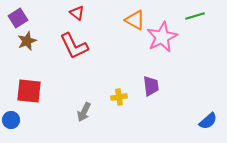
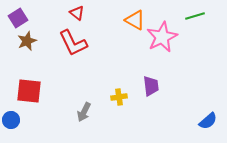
red L-shape: moved 1 px left, 3 px up
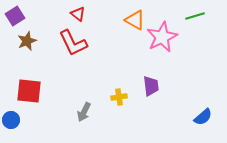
red triangle: moved 1 px right, 1 px down
purple square: moved 3 px left, 2 px up
blue semicircle: moved 5 px left, 4 px up
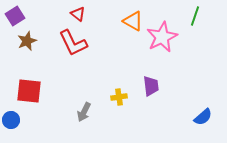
green line: rotated 54 degrees counterclockwise
orange triangle: moved 2 px left, 1 px down
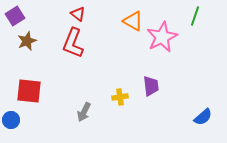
red L-shape: rotated 48 degrees clockwise
yellow cross: moved 1 px right
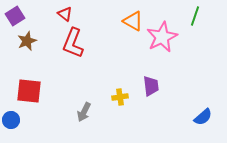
red triangle: moved 13 px left
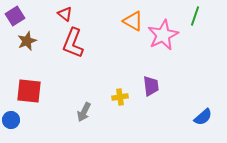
pink star: moved 1 px right, 2 px up
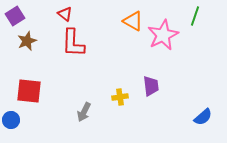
red L-shape: rotated 20 degrees counterclockwise
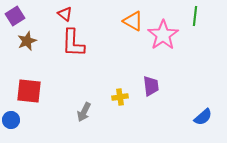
green line: rotated 12 degrees counterclockwise
pink star: rotated 8 degrees counterclockwise
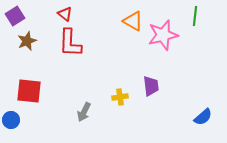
pink star: rotated 20 degrees clockwise
red L-shape: moved 3 px left
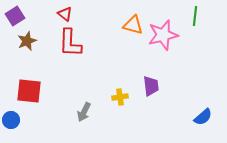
orange triangle: moved 4 px down; rotated 15 degrees counterclockwise
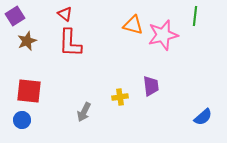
blue circle: moved 11 px right
